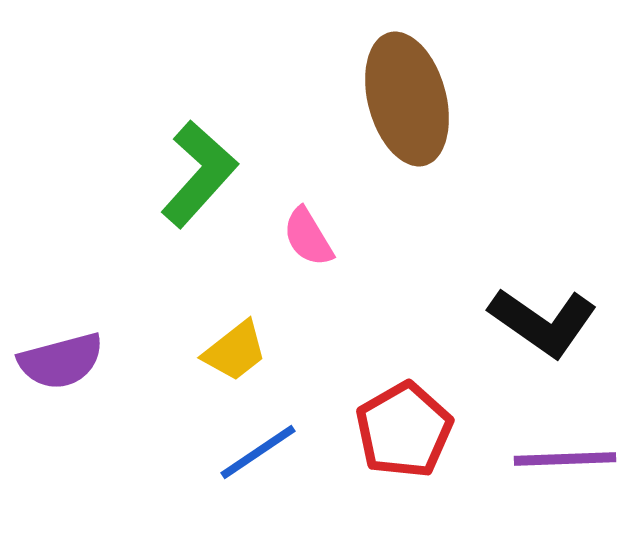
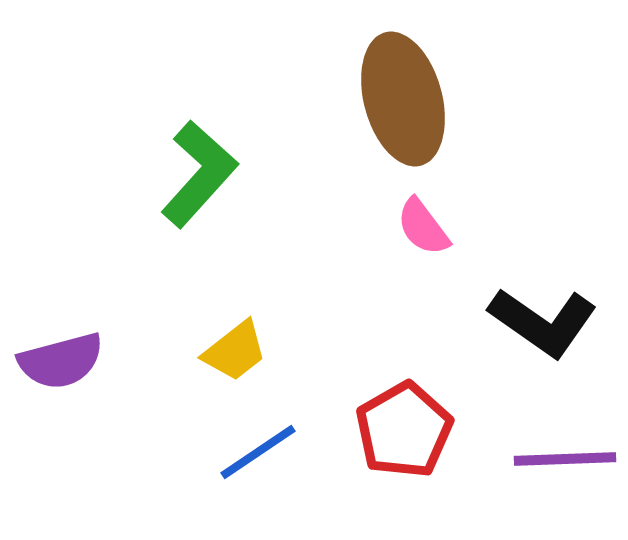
brown ellipse: moved 4 px left
pink semicircle: moved 115 px right, 10 px up; rotated 6 degrees counterclockwise
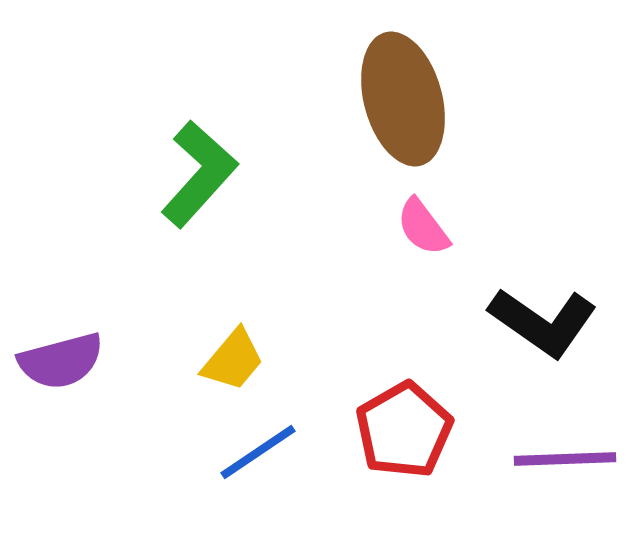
yellow trapezoid: moved 2 px left, 9 px down; rotated 12 degrees counterclockwise
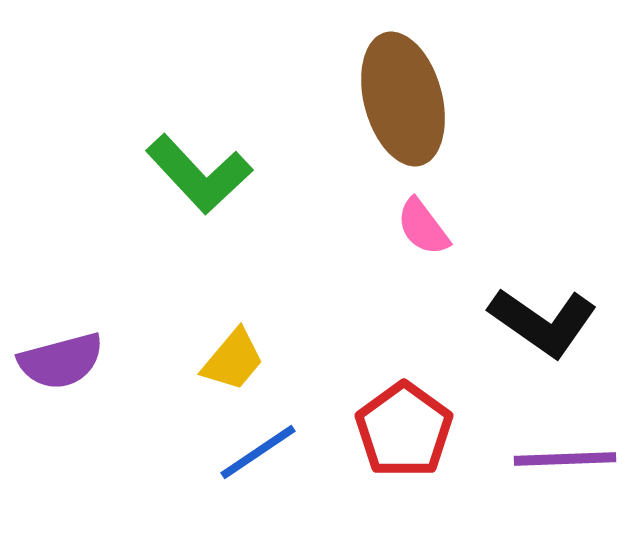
green L-shape: rotated 95 degrees clockwise
red pentagon: rotated 6 degrees counterclockwise
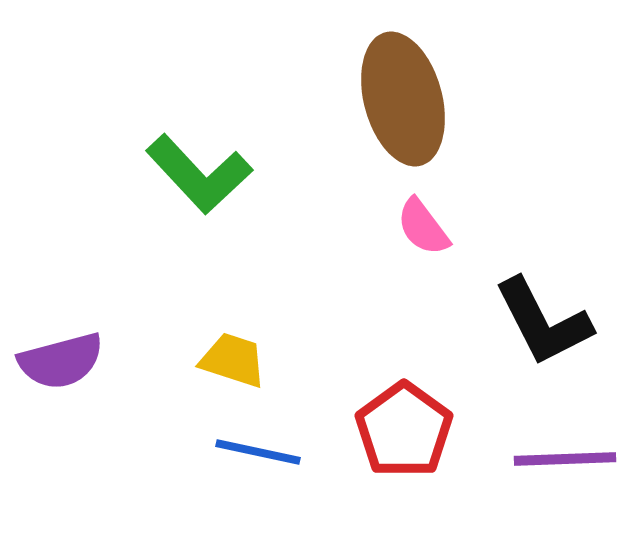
black L-shape: rotated 28 degrees clockwise
yellow trapezoid: rotated 112 degrees counterclockwise
blue line: rotated 46 degrees clockwise
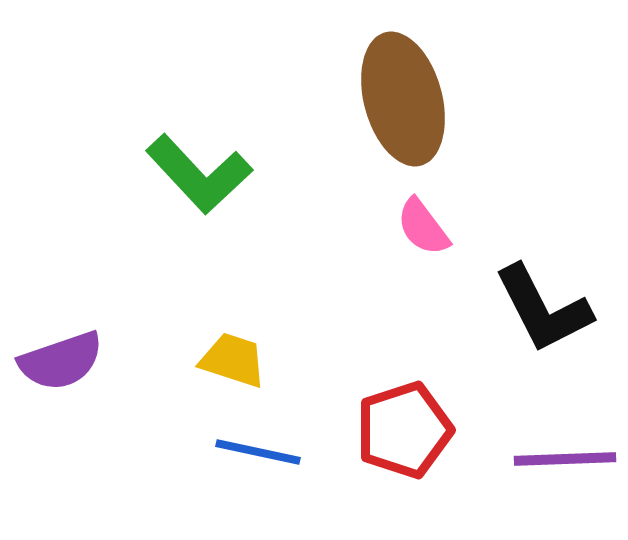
black L-shape: moved 13 px up
purple semicircle: rotated 4 degrees counterclockwise
red pentagon: rotated 18 degrees clockwise
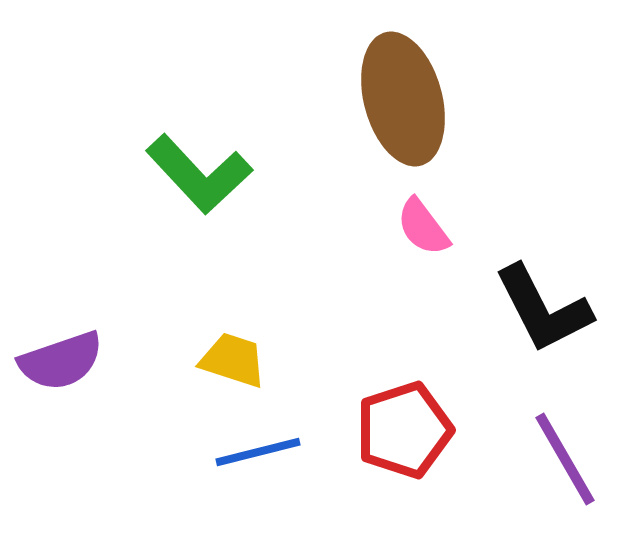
blue line: rotated 26 degrees counterclockwise
purple line: rotated 62 degrees clockwise
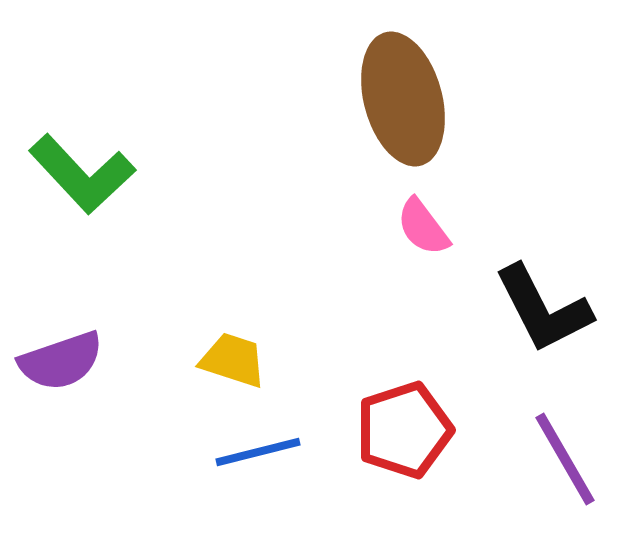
green L-shape: moved 117 px left
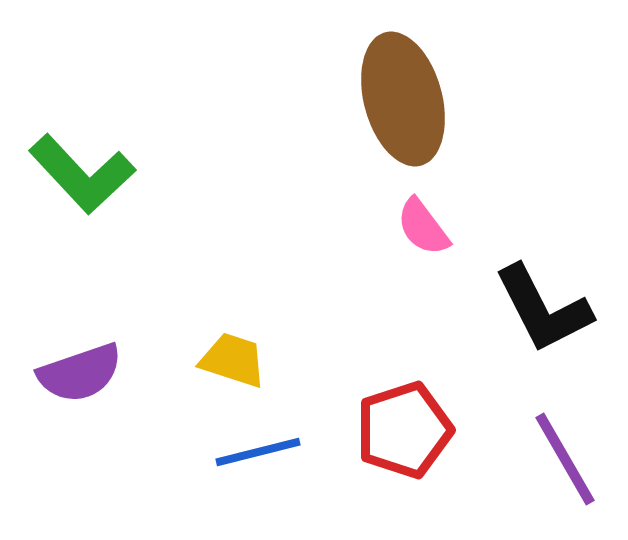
purple semicircle: moved 19 px right, 12 px down
